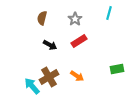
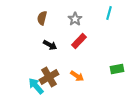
red rectangle: rotated 14 degrees counterclockwise
cyan arrow: moved 4 px right
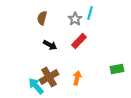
cyan line: moved 19 px left
orange arrow: moved 2 px down; rotated 112 degrees counterclockwise
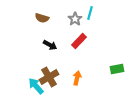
brown semicircle: rotated 88 degrees counterclockwise
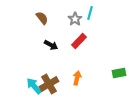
brown semicircle: rotated 144 degrees counterclockwise
black arrow: moved 1 px right
green rectangle: moved 2 px right, 4 px down
brown cross: moved 7 px down
cyan arrow: moved 2 px left
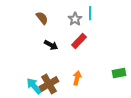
cyan line: rotated 16 degrees counterclockwise
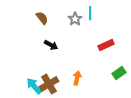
red rectangle: moved 27 px right, 4 px down; rotated 21 degrees clockwise
green rectangle: rotated 24 degrees counterclockwise
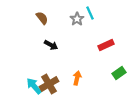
cyan line: rotated 24 degrees counterclockwise
gray star: moved 2 px right
